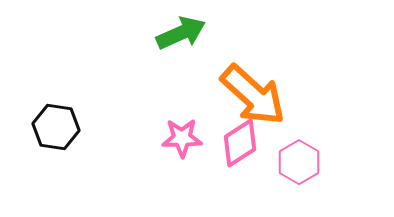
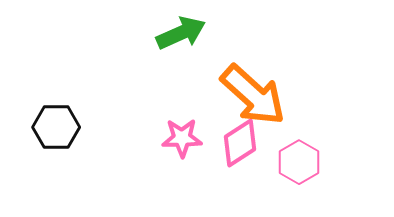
black hexagon: rotated 9 degrees counterclockwise
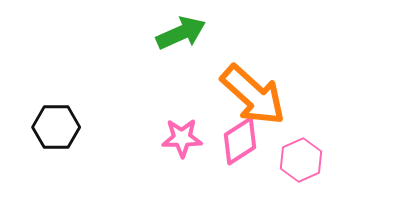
pink diamond: moved 2 px up
pink hexagon: moved 2 px right, 2 px up; rotated 6 degrees clockwise
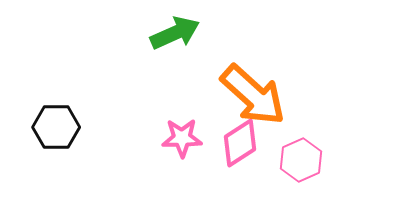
green arrow: moved 6 px left
pink diamond: moved 2 px down
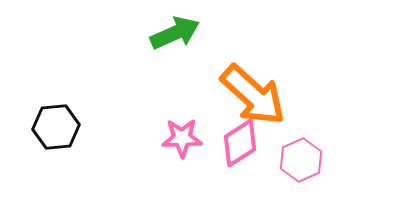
black hexagon: rotated 6 degrees counterclockwise
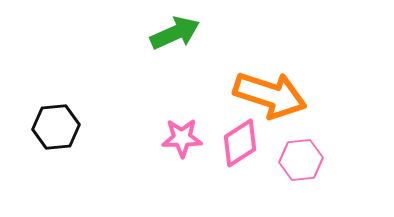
orange arrow: moved 17 px right; rotated 24 degrees counterclockwise
pink hexagon: rotated 18 degrees clockwise
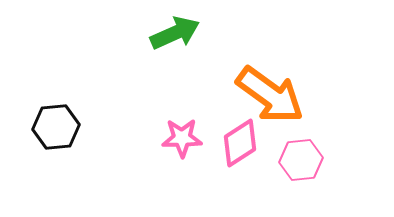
orange arrow: rotated 18 degrees clockwise
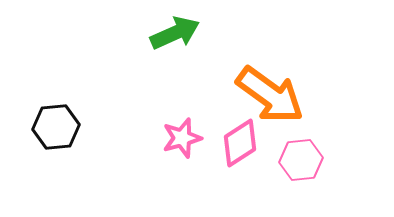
pink star: rotated 15 degrees counterclockwise
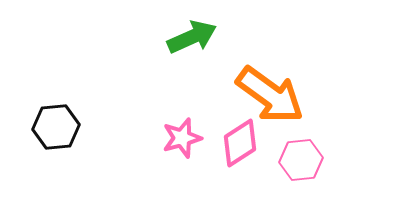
green arrow: moved 17 px right, 4 px down
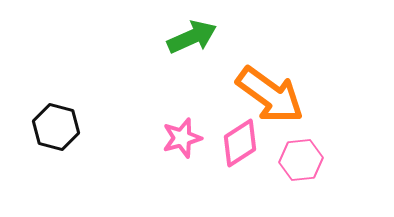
black hexagon: rotated 21 degrees clockwise
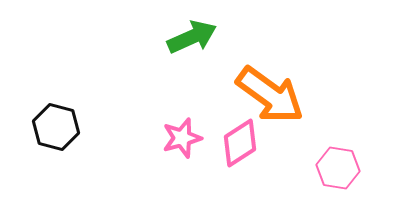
pink hexagon: moved 37 px right, 8 px down; rotated 15 degrees clockwise
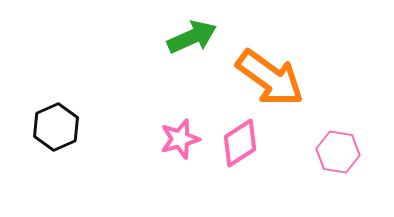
orange arrow: moved 17 px up
black hexagon: rotated 21 degrees clockwise
pink star: moved 2 px left, 1 px down
pink hexagon: moved 16 px up
